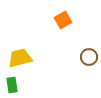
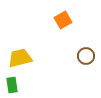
brown circle: moved 3 px left, 1 px up
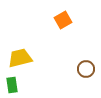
brown circle: moved 13 px down
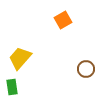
yellow trapezoid: rotated 35 degrees counterclockwise
green rectangle: moved 2 px down
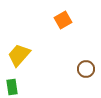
yellow trapezoid: moved 1 px left, 3 px up
